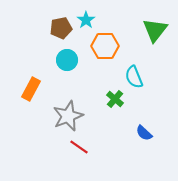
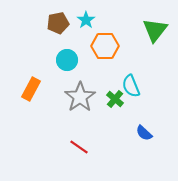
brown pentagon: moved 3 px left, 5 px up
cyan semicircle: moved 3 px left, 9 px down
gray star: moved 12 px right, 19 px up; rotated 12 degrees counterclockwise
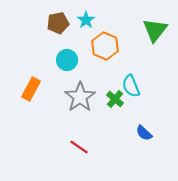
orange hexagon: rotated 24 degrees clockwise
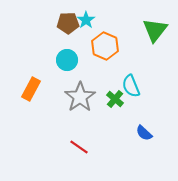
brown pentagon: moved 10 px right; rotated 10 degrees clockwise
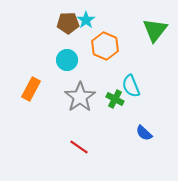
green cross: rotated 12 degrees counterclockwise
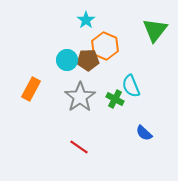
brown pentagon: moved 20 px right, 37 px down
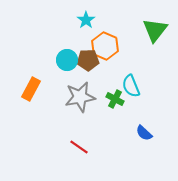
gray star: rotated 24 degrees clockwise
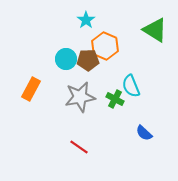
green triangle: rotated 36 degrees counterclockwise
cyan circle: moved 1 px left, 1 px up
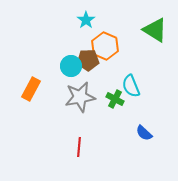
cyan circle: moved 5 px right, 7 px down
red line: rotated 60 degrees clockwise
